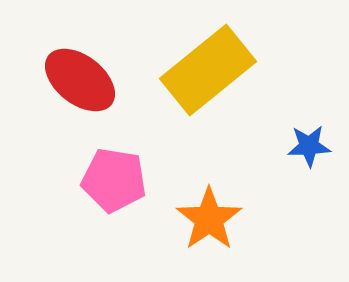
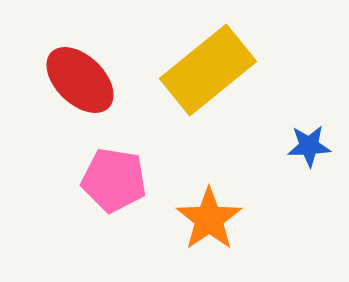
red ellipse: rotated 6 degrees clockwise
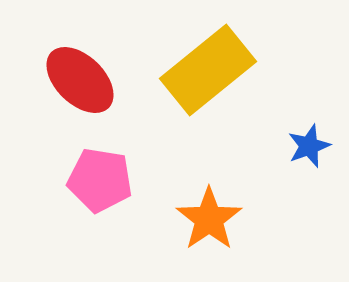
blue star: rotated 18 degrees counterclockwise
pink pentagon: moved 14 px left
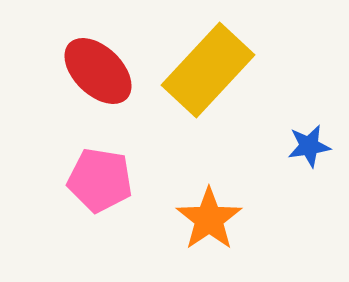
yellow rectangle: rotated 8 degrees counterclockwise
red ellipse: moved 18 px right, 9 px up
blue star: rotated 12 degrees clockwise
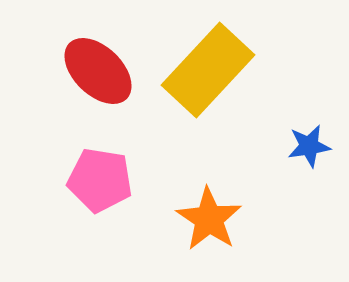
orange star: rotated 4 degrees counterclockwise
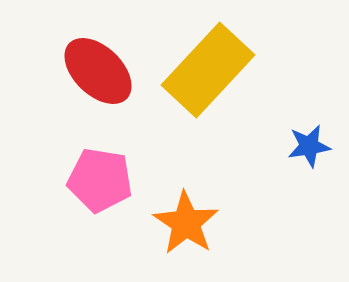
orange star: moved 23 px left, 4 px down
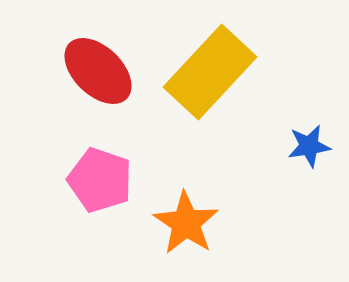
yellow rectangle: moved 2 px right, 2 px down
pink pentagon: rotated 10 degrees clockwise
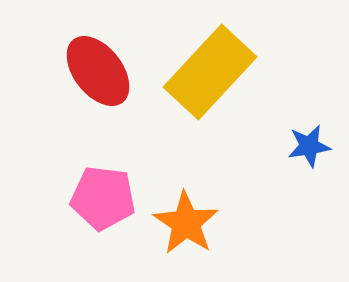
red ellipse: rotated 8 degrees clockwise
pink pentagon: moved 3 px right, 18 px down; rotated 12 degrees counterclockwise
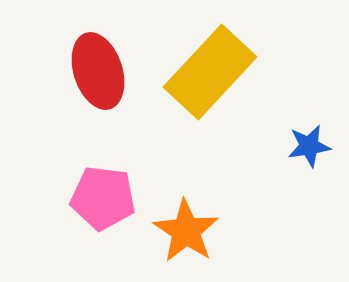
red ellipse: rotated 20 degrees clockwise
orange star: moved 8 px down
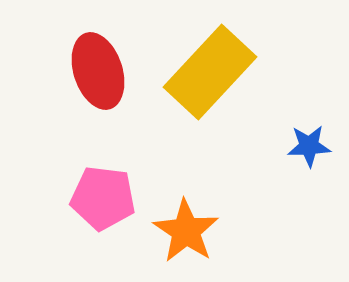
blue star: rotated 6 degrees clockwise
